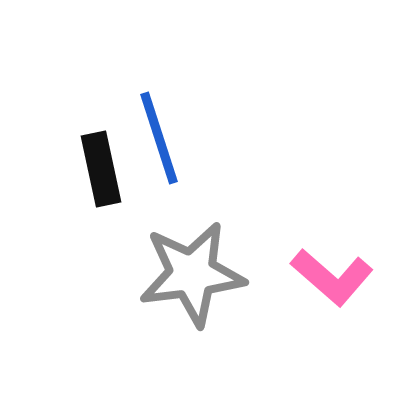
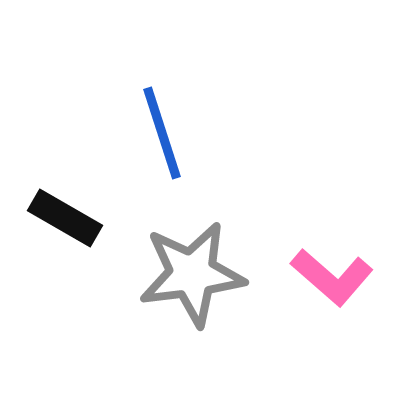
blue line: moved 3 px right, 5 px up
black rectangle: moved 36 px left, 49 px down; rotated 48 degrees counterclockwise
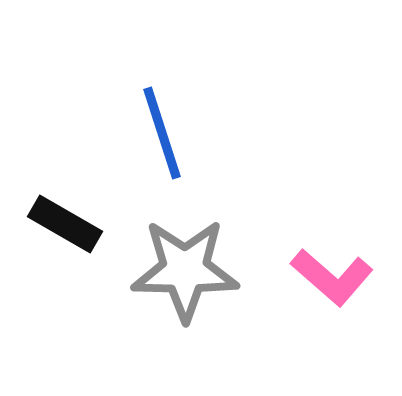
black rectangle: moved 6 px down
gray star: moved 7 px left, 4 px up; rotated 8 degrees clockwise
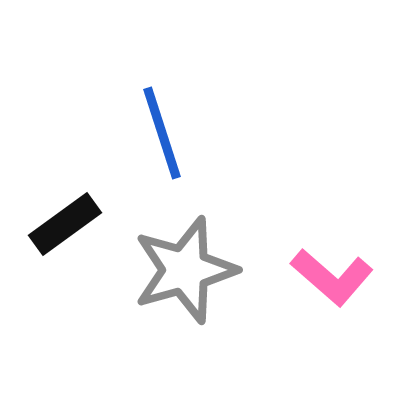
black rectangle: rotated 66 degrees counterclockwise
gray star: rotated 17 degrees counterclockwise
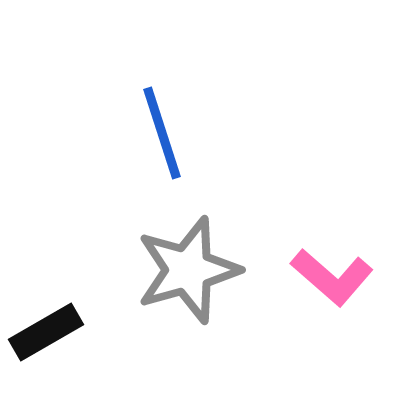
black rectangle: moved 19 px left, 108 px down; rotated 6 degrees clockwise
gray star: moved 3 px right
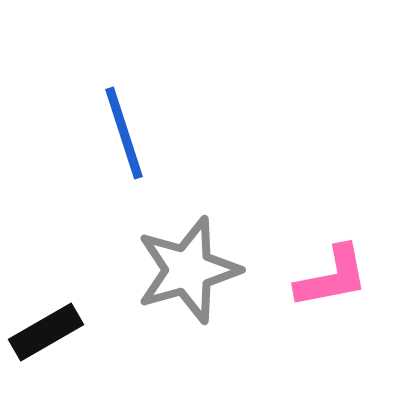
blue line: moved 38 px left
pink L-shape: rotated 52 degrees counterclockwise
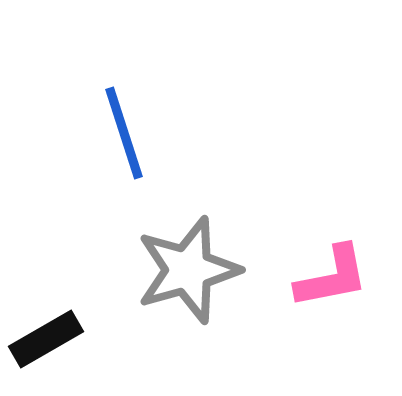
black rectangle: moved 7 px down
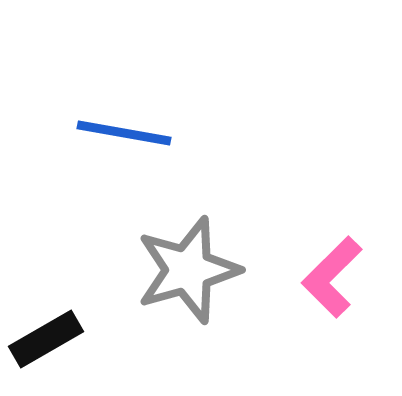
blue line: rotated 62 degrees counterclockwise
pink L-shape: rotated 146 degrees clockwise
